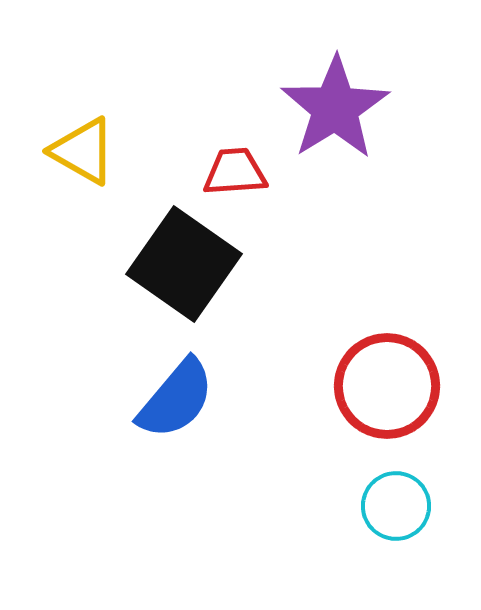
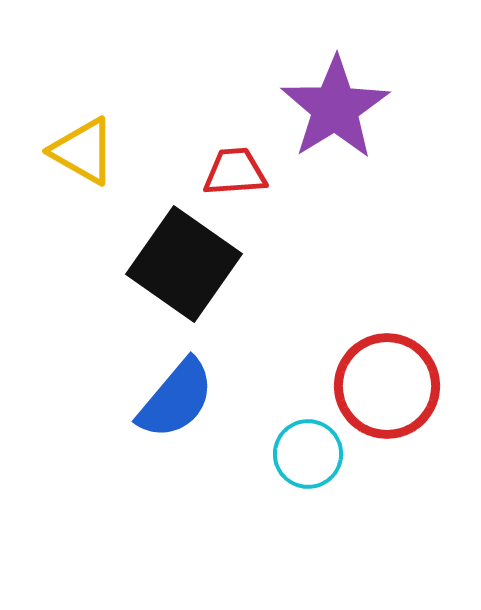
cyan circle: moved 88 px left, 52 px up
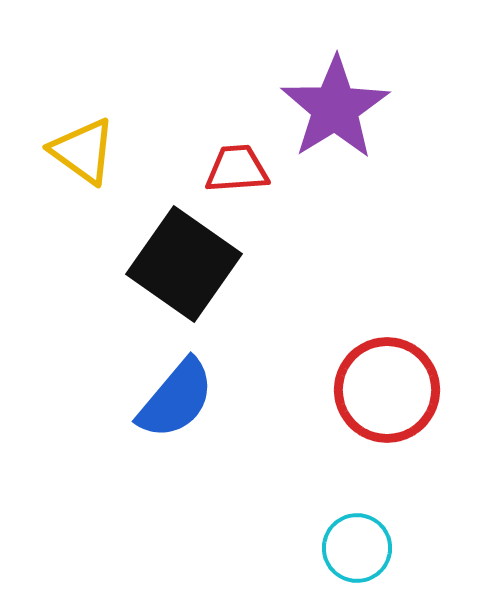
yellow triangle: rotated 6 degrees clockwise
red trapezoid: moved 2 px right, 3 px up
red circle: moved 4 px down
cyan circle: moved 49 px right, 94 px down
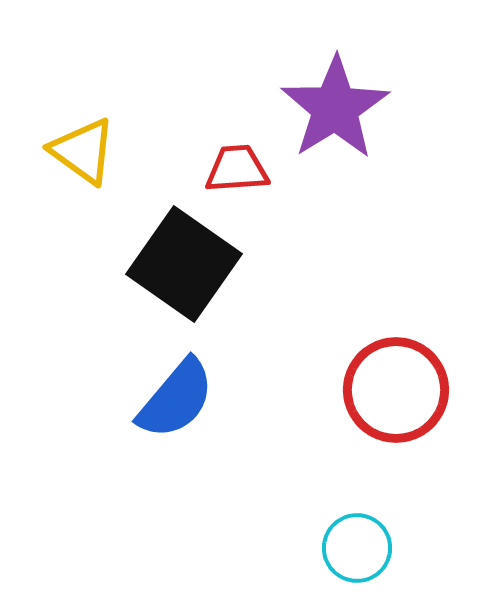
red circle: moved 9 px right
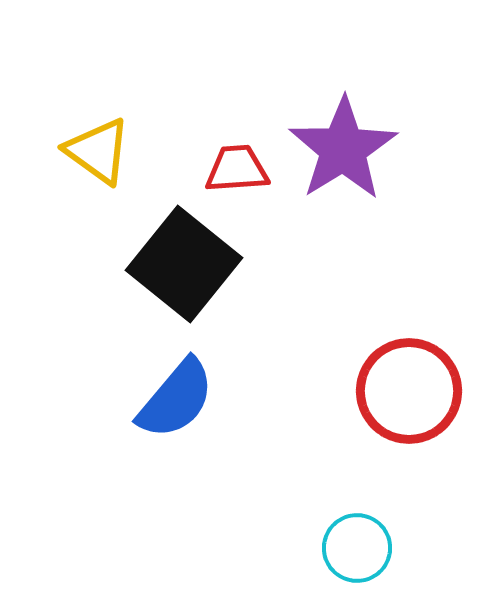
purple star: moved 8 px right, 41 px down
yellow triangle: moved 15 px right
black square: rotated 4 degrees clockwise
red circle: moved 13 px right, 1 px down
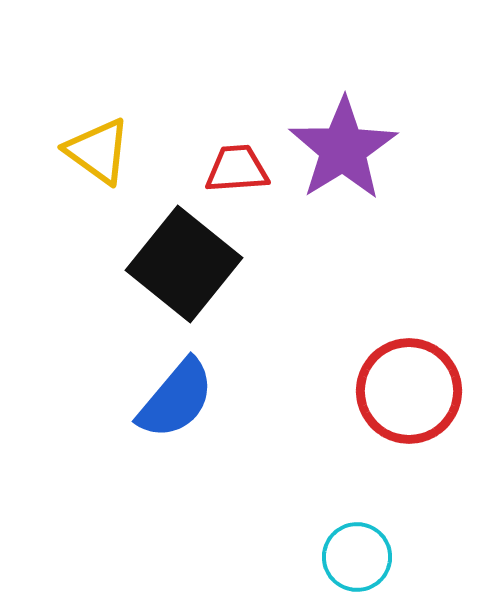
cyan circle: moved 9 px down
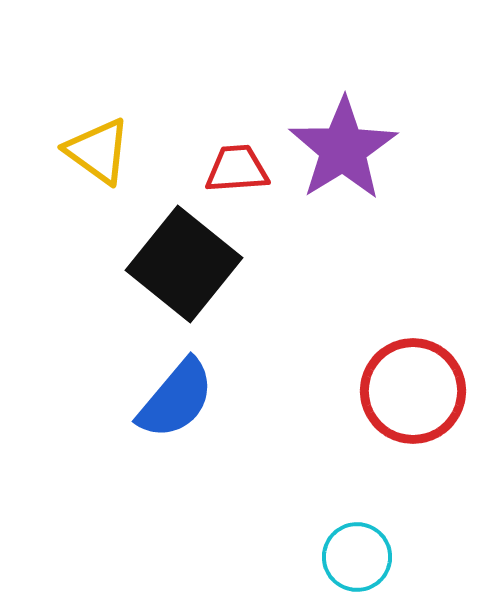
red circle: moved 4 px right
